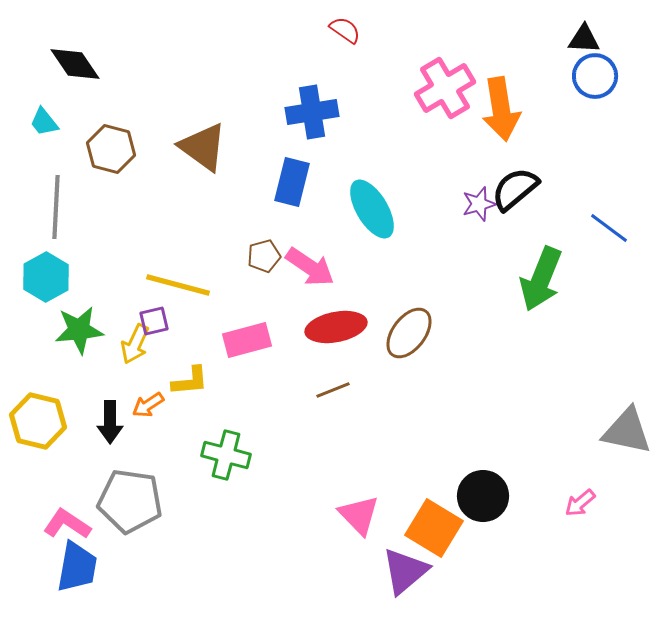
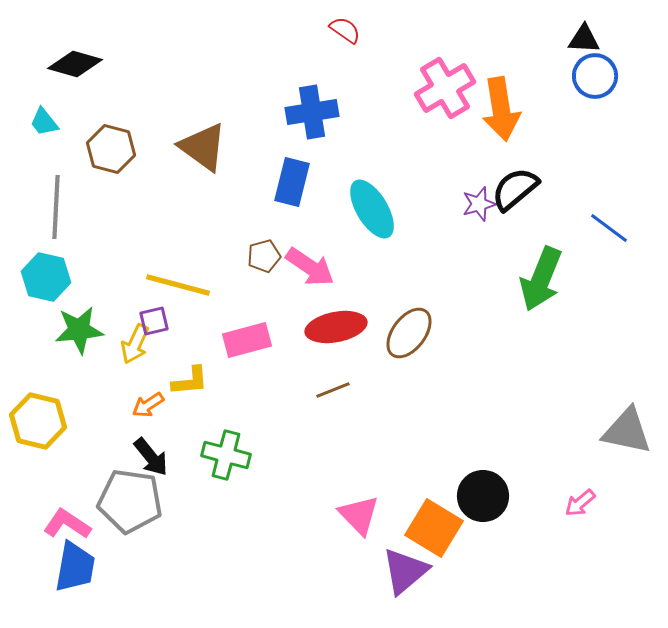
black diamond at (75, 64): rotated 40 degrees counterclockwise
cyan hexagon at (46, 277): rotated 18 degrees counterclockwise
black arrow at (110, 422): moved 41 px right, 35 px down; rotated 39 degrees counterclockwise
blue trapezoid at (77, 567): moved 2 px left
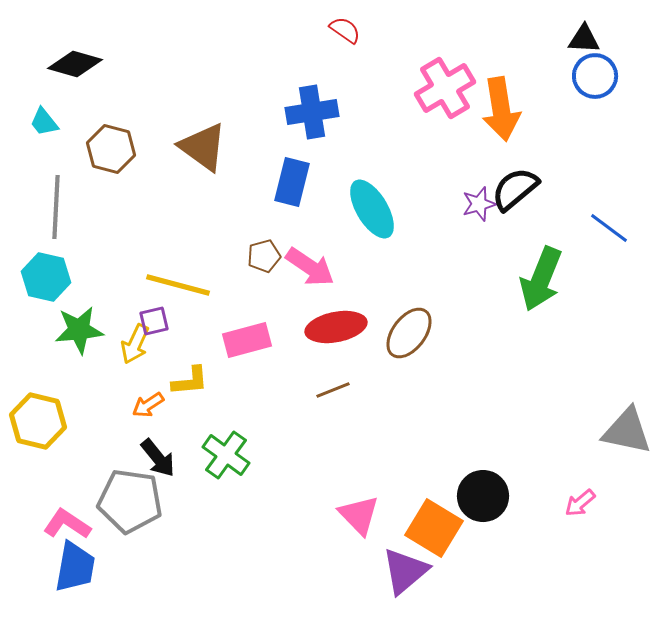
green cross at (226, 455): rotated 21 degrees clockwise
black arrow at (151, 457): moved 7 px right, 1 px down
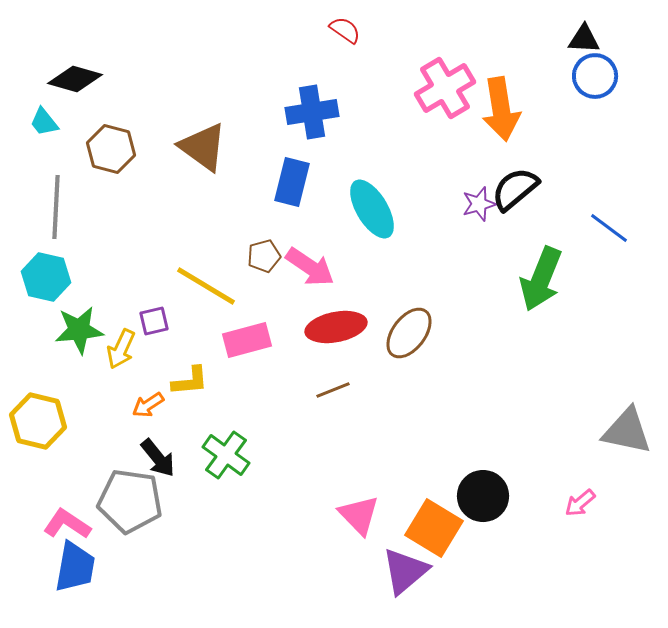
black diamond at (75, 64): moved 15 px down
yellow line at (178, 285): moved 28 px right, 1 px down; rotated 16 degrees clockwise
yellow arrow at (135, 344): moved 14 px left, 5 px down
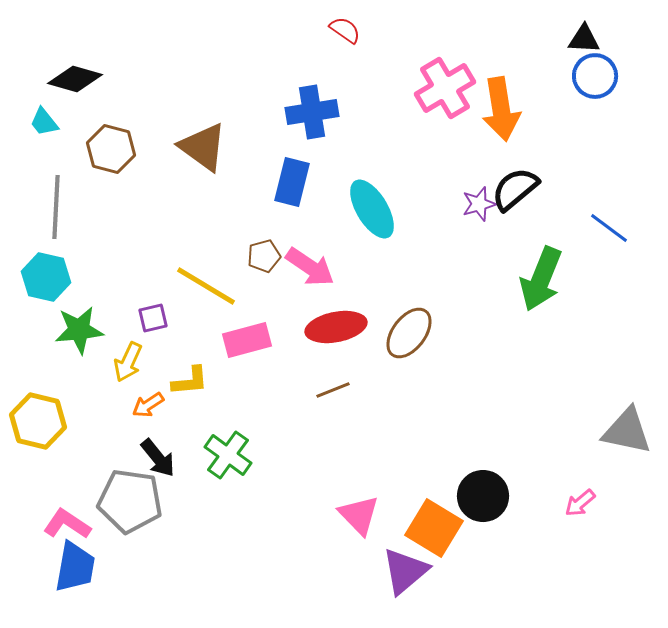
purple square at (154, 321): moved 1 px left, 3 px up
yellow arrow at (121, 349): moved 7 px right, 13 px down
green cross at (226, 455): moved 2 px right
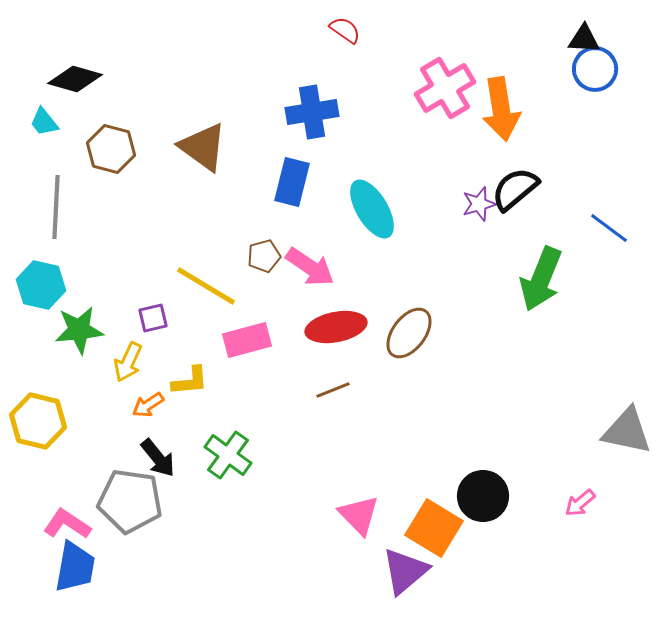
blue circle at (595, 76): moved 7 px up
cyan hexagon at (46, 277): moved 5 px left, 8 px down
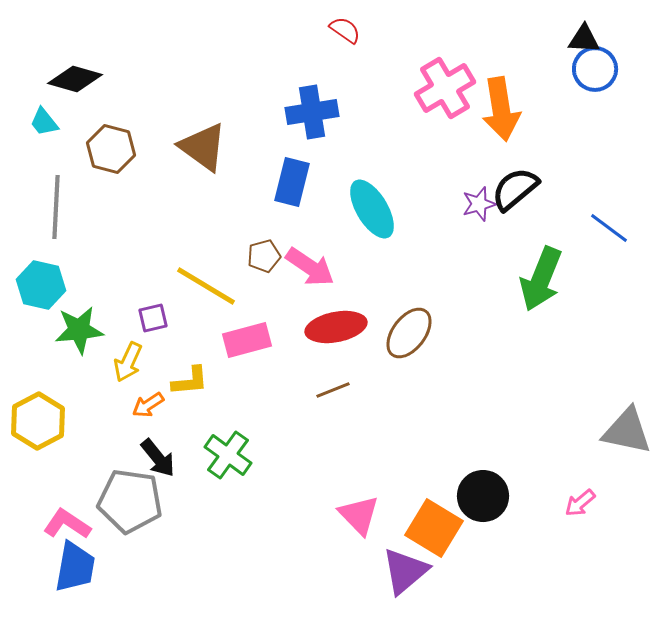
yellow hexagon at (38, 421): rotated 18 degrees clockwise
